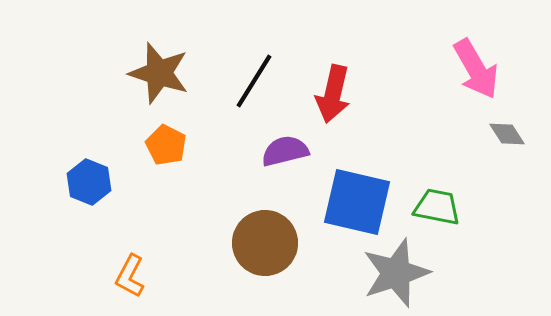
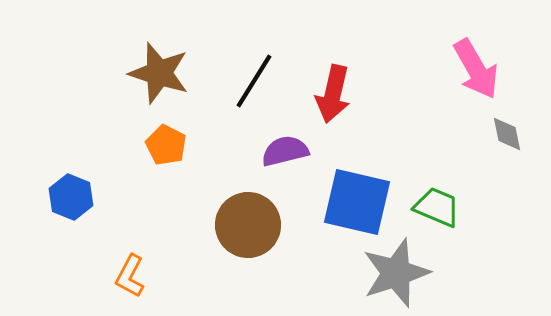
gray diamond: rotated 21 degrees clockwise
blue hexagon: moved 18 px left, 15 px down
green trapezoid: rotated 12 degrees clockwise
brown circle: moved 17 px left, 18 px up
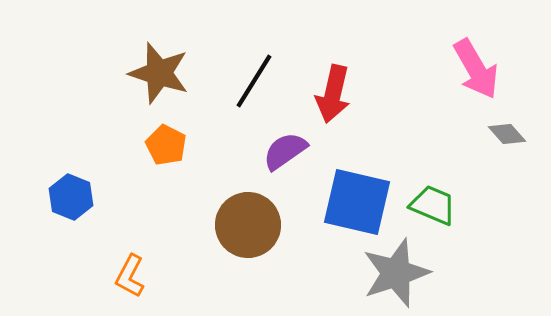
gray diamond: rotated 30 degrees counterclockwise
purple semicircle: rotated 21 degrees counterclockwise
green trapezoid: moved 4 px left, 2 px up
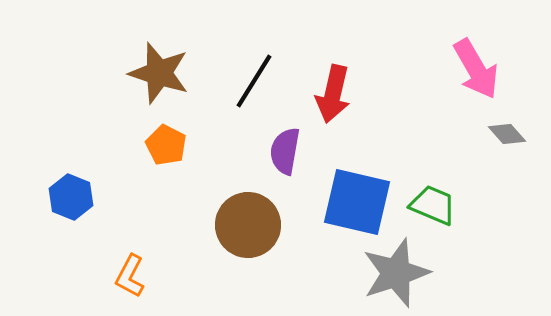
purple semicircle: rotated 45 degrees counterclockwise
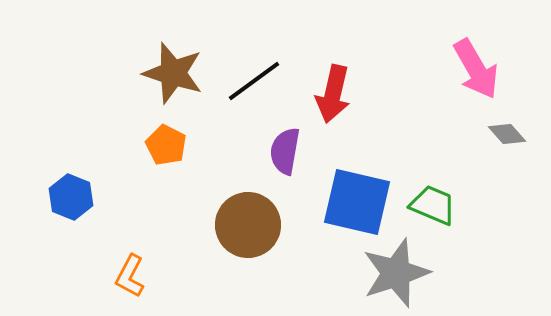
brown star: moved 14 px right
black line: rotated 22 degrees clockwise
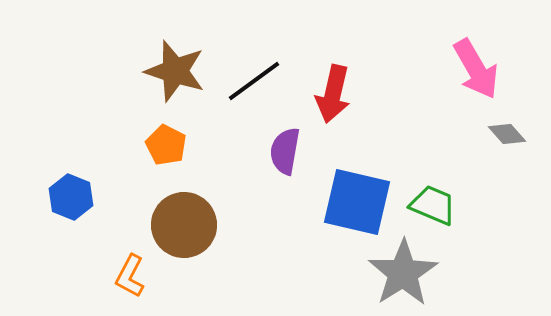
brown star: moved 2 px right, 2 px up
brown circle: moved 64 px left
gray star: moved 7 px right; rotated 14 degrees counterclockwise
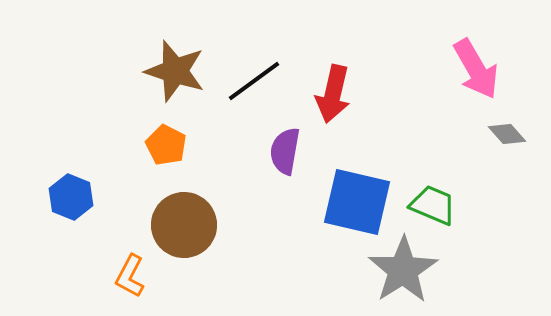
gray star: moved 3 px up
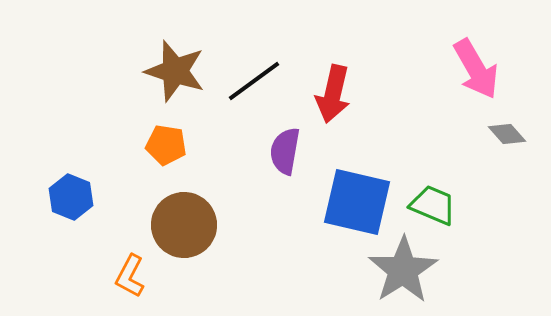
orange pentagon: rotated 18 degrees counterclockwise
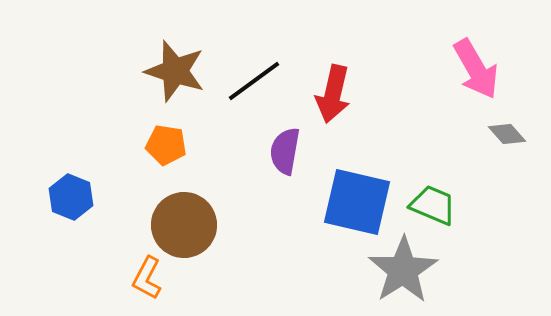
orange L-shape: moved 17 px right, 2 px down
